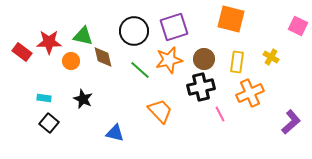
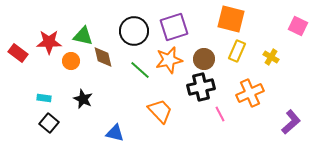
red rectangle: moved 4 px left, 1 px down
yellow rectangle: moved 11 px up; rotated 15 degrees clockwise
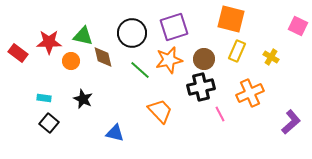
black circle: moved 2 px left, 2 px down
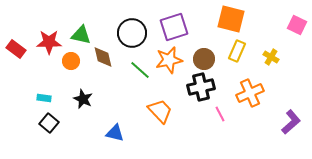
pink square: moved 1 px left, 1 px up
green triangle: moved 2 px left, 1 px up
red rectangle: moved 2 px left, 4 px up
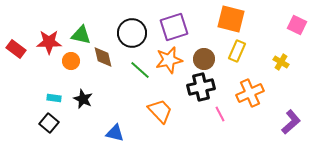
yellow cross: moved 10 px right, 5 px down
cyan rectangle: moved 10 px right
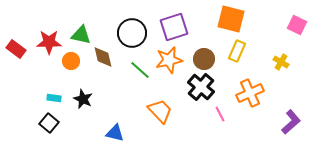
black cross: rotated 36 degrees counterclockwise
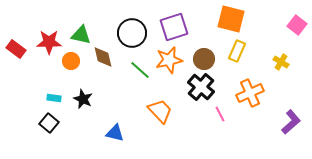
pink square: rotated 12 degrees clockwise
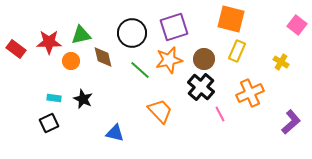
green triangle: rotated 25 degrees counterclockwise
black square: rotated 24 degrees clockwise
